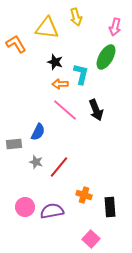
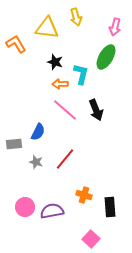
red line: moved 6 px right, 8 px up
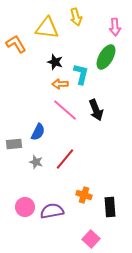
pink arrow: rotated 18 degrees counterclockwise
